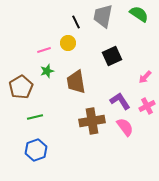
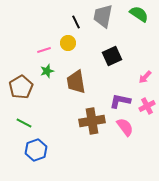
purple L-shape: rotated 45 degrees counterclockwise
green line: moved 11 px left, 6 px down; rotated 42 degrees clockwise
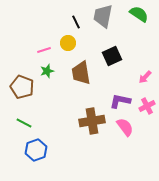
brown trapezoid: moved 5 px right, 9 px up
brown pentagon: moved 1 px right; rotated 20 degrees counterclockwise
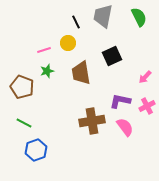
green semicircle: moved 3 px down; rotated 30 degrees clockwise
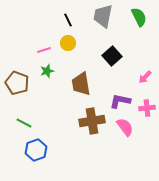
black line: moved 8 px left, 2 px up
black square: rotated 18 degrees counterclockwise
brown trapezoid: moved 11 px down
brown pentagon: moved 5 px left, 4 px up
pink cross: moved 2 px down; rotated 21 degrees clockwise
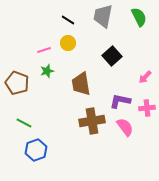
black line: rotated 32 degrees counterclockwise
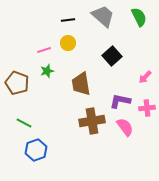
gray trapezoid: rotated 120 degrees clockwise
black line: rotated 40 degrees counterclockwise
